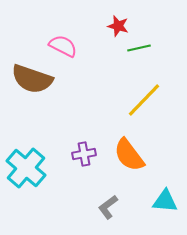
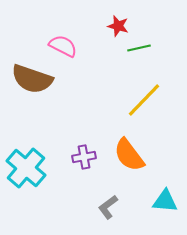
purple cross: moved 3 px down
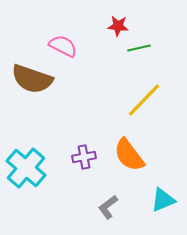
red star: rotated 10 degrees counterclockwise
cyan triangle: moved 2 px left, 1 px up; rotated 28 degrees counterclockwise
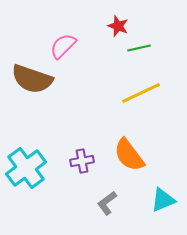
red star: rotated 15 degrees clockwise
pink semicircle: rotated 72 degrees counterclockwise
yellow line: moved 3 px left, 7 px up; rotated 21 degrees clockwise
purple cross: moved 2 px left, 4 px down
cyan cross: rotated 12 degrees clockwise
gray L-shape: moved 1 px left, 4 px up
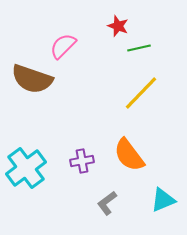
yellow line: rotated 21 degrees counterclockwise
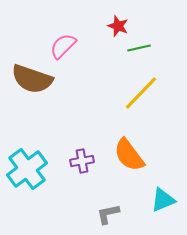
cyan cross: moved 1 px right, 1 px down
gray L-shape: moved 1 px right, 11 px down; rotated 25 degrees clockwise
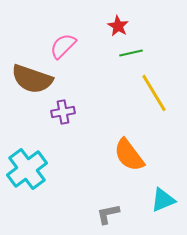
red star: rotated 10 degrees clockwise
green line: moved 8 px left, 5 px down
yellow line: moved 13 px right; rotated 75 degrees counterclockwise
purple cross: moved 19 px left, 49 px up
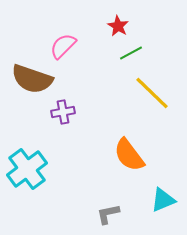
green line: rotated 15 degrees counterclockwise
yellow line: moved 2 px left; rotated 15 degrees counterclockwise
